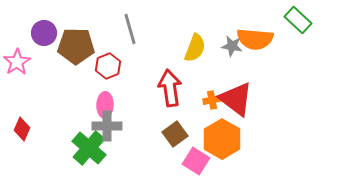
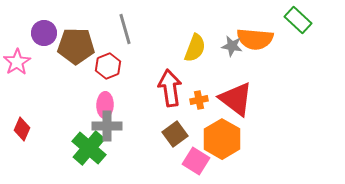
gray line: moved 5 px left
orange cross: moved 13 px left
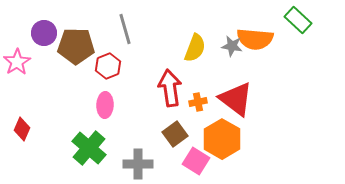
orange cross: moved 1 px left, 2 px down
gray cross: moved 31 px right, 38 px down
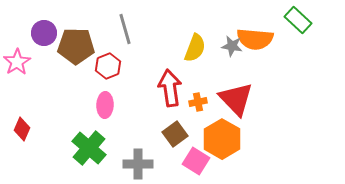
red triangle: rotated 9 degrees clockwise
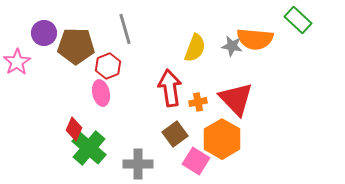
pink ellipse: moved 4 px left, 12 px up; rotated 15 degrees counterclockwise
red diamond: moved 52 px right
